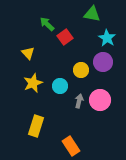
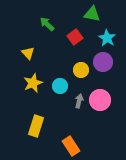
red square: moved 10 px right
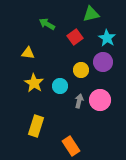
green triangle: moved 1 px left; rotated 24 degrees counterclockwise
green arrow: rotated 14 degrees counterclockwise
yellow triangle: rotated 40 degrees counterclockwise
yellow star: moved 1 px right; rotated 18 degrees counterclockwise
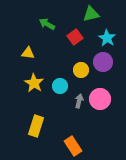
pink circle: moved 1 px up
orange rectangle: moved 2 px right
